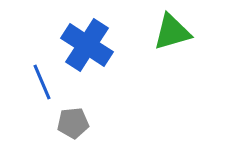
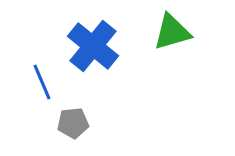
blue cross: moved 6 px right, 1 px down; rotated 6 degrees clockwise
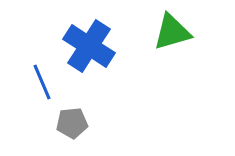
blue cross: moved 4 px left; rotated 6 degrees counterclockwise
gray pentagon: moved 1 px left
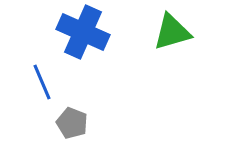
blue cross: moved 6 px left, 14 px up; rotated 9 degrees counterclockwise
gray pentagon: rotated 28 degrees clockwise
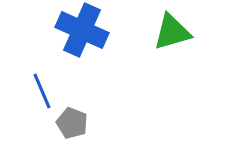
blue cross: moved 1 px left, 2 px up
blue line: moved 9 px down
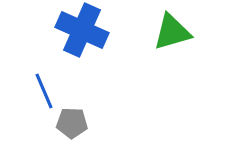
blue line: moved 2 px right
gray pentagon: rotated 20 degrees counterclockwise
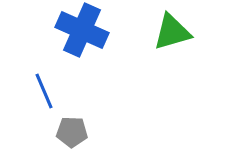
gray pentagon: moved 9 px down
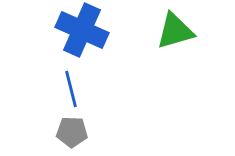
green triangle: moved 3 px right, 1 px up
blue line: moved 27 px right, 2 px up; rotated 9 degrees clockwise
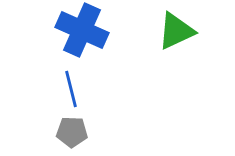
green triangle: moved 1 px right; rotated 9 degrees counterclockwise
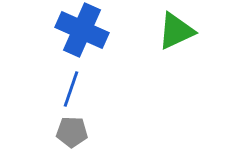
blue line: rotated 33 degrees clockwise
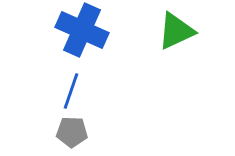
blue line: moved 2 px down
